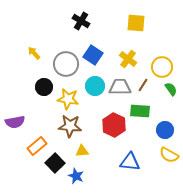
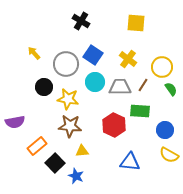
cyan circle: moved 4 px up
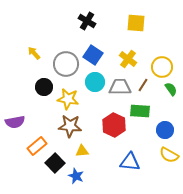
black cross: moved 6 px right
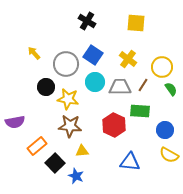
black circle: moved 2 px right
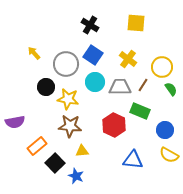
black cross: moved 3 px right, 4 px down
green rectangle: rotated 18 degrees clockwise
blue triangle: moved 3 px right, 2 px up
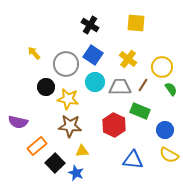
purple semicircle: moved 3 px right; rotated 24 degrees clockwise
blue star: moved 3 px up
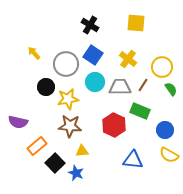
yellow star: rotated 20 degrees counterclockwise
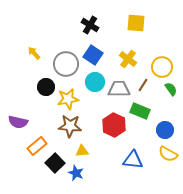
gray trapezoid: moved 1 px left, 2 px down
yellow semicircle: moved 1 px left, 1 px up
